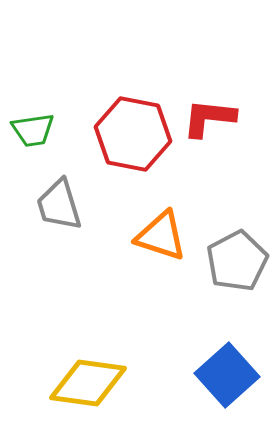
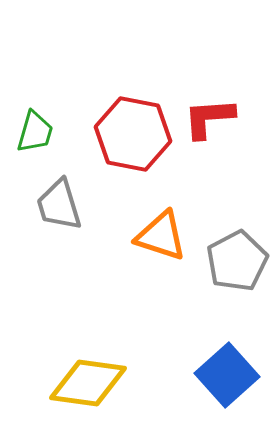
red L-shape: rotated 10 degrees counterclockwise
green trapezoid: moved 2 px right, 2 px down; rotated 66 degrees counterclockwise
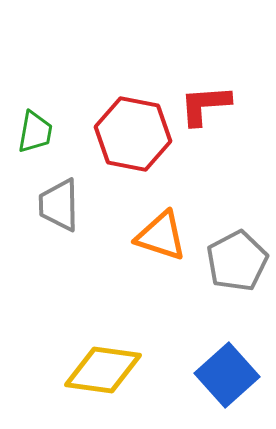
red L-shape: moved 4 px left, 13 px up
green trapezoid: rotated 6 degrees counterclockwise
gray trapezoid: rotated 16 degrees clockwise
yellow diamond: moved 15 px right, 13 px up
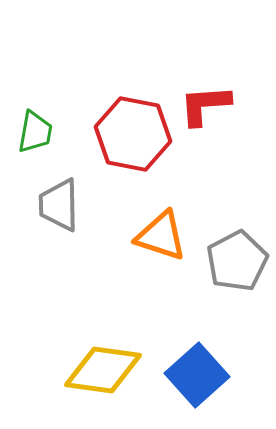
blue square: moved 30 px left
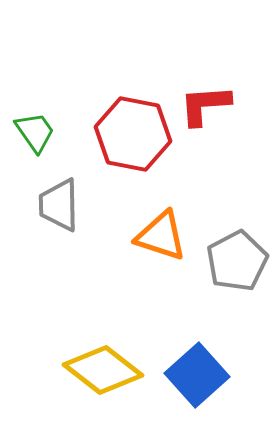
green trapezoid: rotated 45 degrees counterclockwise
yellow diamond: rotated 30 degrees clockwise
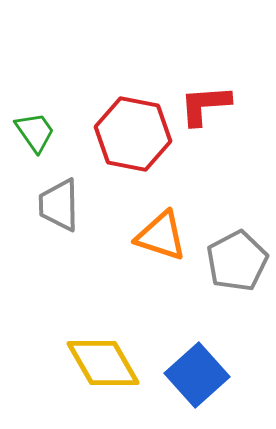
yellow diamond: moved 7 px up; rotated 22 degrees clockwise
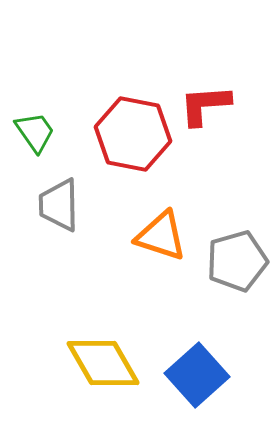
gray pentagon: rotated 12 degrees clockwise
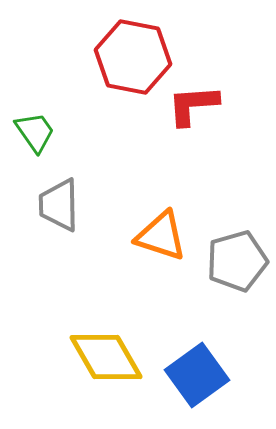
red L-shape: moved 12 px left
red hexagon: moved 77 px up
yellow diamond: moved 3 px right, 6 px up
blue square: rotated 6 degrees clockwise
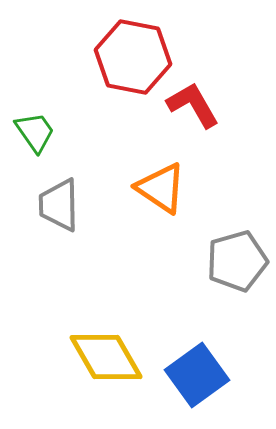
red L-shape: rotated 64 degrees clockwise
orange triangle: moved 48 px up; rotated 16 degrees clockwise
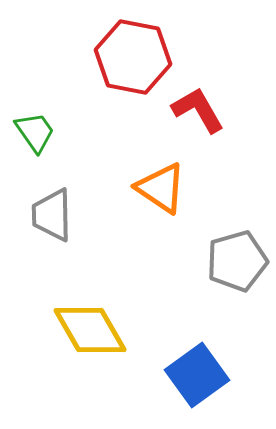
red L-shape: moved 5 px right, 5 px down
gray trapezoid: moved 7 px left, 10 px down
yellow diamond: moved 16 px left, 27 px up
